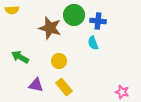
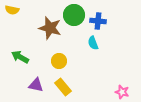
yellow semicircle: rotated 16 degrees clockwise
yellow rectangle: moved 1 px left
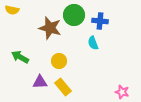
blue cross: moved 2 px right
purple triangle: moved 4 px right, 3 px up; rotated 14 degrees counterclockwise
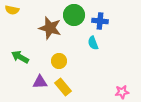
pink star: rotated 24 degrees counterclockwise
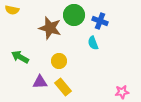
blue cross: rotated 14 degrees clockwise
